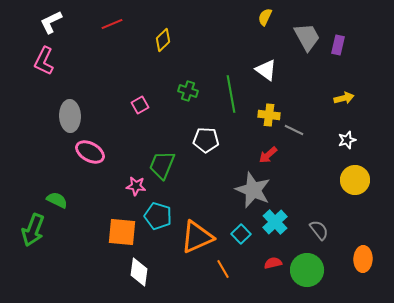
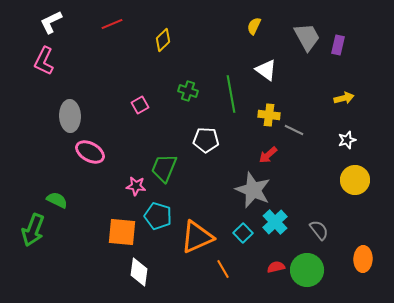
yellow semicircle: moved 11 px left, 9 px down
green trapezoid: moved 2 px right, 3 px down
cyan square: moved 2 px right, 1 px up
red semicircle: moved 3 px right, 4 px down
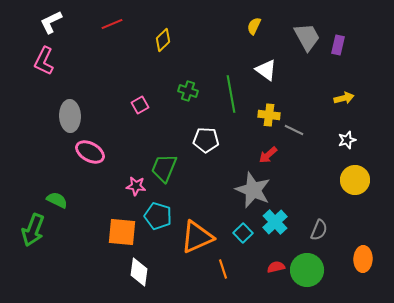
gray semicircle: rotated 60 degrees clockwise
orange line: rotated 12 degrees clockwise
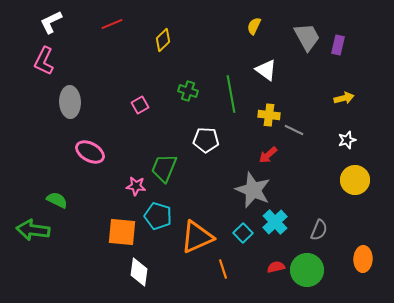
gray ellipse: moved 14 px up
green arrow: rotated 76 degrees clockwise
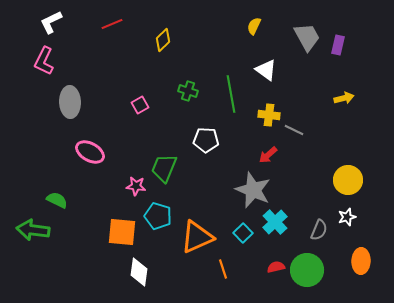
white star: moved 77 px down
yellow circle: moved 7 px left
orange ellipse: moved 2 px left, 2 px down
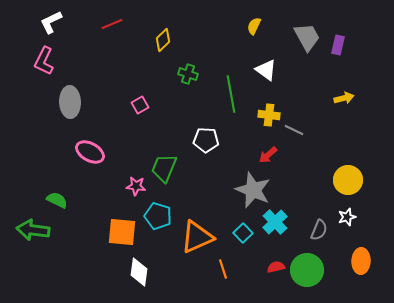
green cross: moved 17 px up
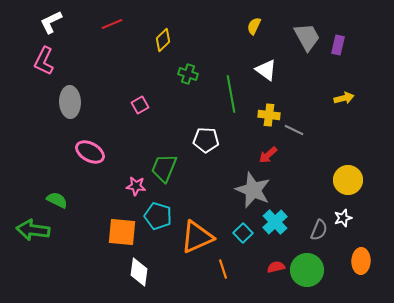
white star: moved 4 px left, 1 px down
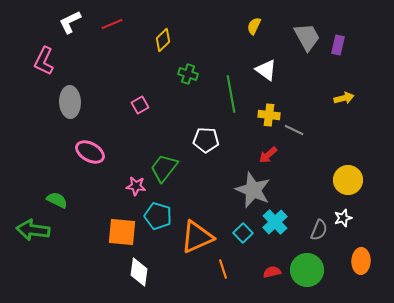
white L-shape: moved 19 px right
green trapezoid: rotated 16 degrees clockwise
red semicircle: moved 4 px left, 5 px down
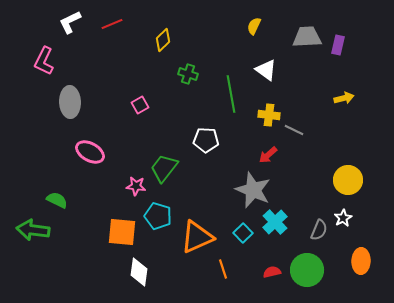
gray trapezoid: rotated 64 degrees counterclockwise
white star: rotated 12 degrees counterclockwise
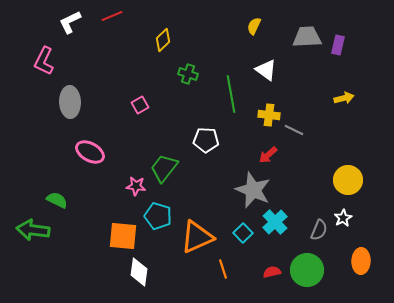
red line: moved 8 px up
orange square: moved 1 px right, 4 px down
